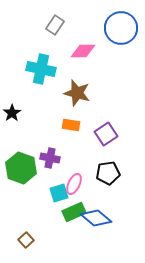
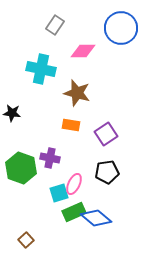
black star: rotated 30 degrees counterclockwise
black pentagon: moved 1 px left, 1 px up
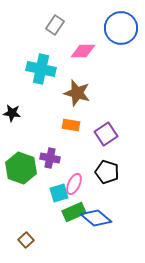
black pentagon: rotated 25 degrees clockwise
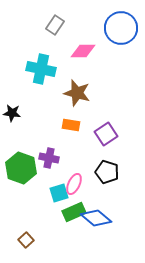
purple cross: moved 1 px left
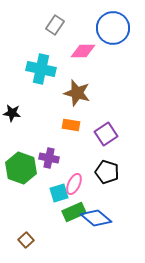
blue circle: moved 8 px left
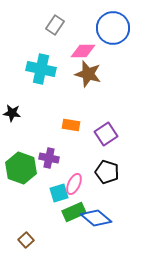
brown star: moved 11 px right, 19 px up
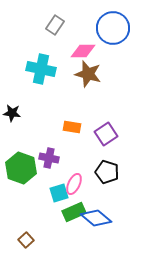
orange rectangle: moved 1 px right, 2 px down
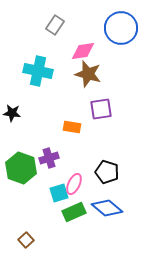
blue circle: moved 8 px right
pink diamond: rotated 10 degrees counterclockwise
cyan cross: moved 3 px left, 2 px down
purple square: moved 5 px left, 25 px up; rotated 25 degrees clockwise
purple cross: rotated 30 degrees counterclockwise
blue diamond: moved 11 px right, 10 px up
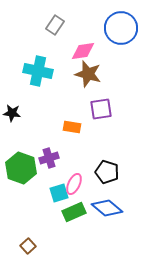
brown square: moved 2 px right, 6 px down
